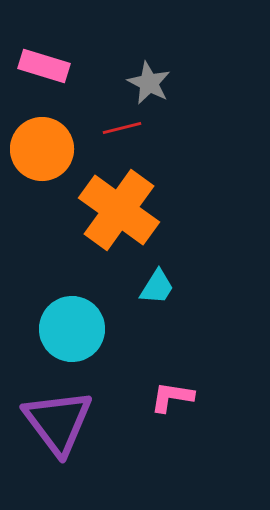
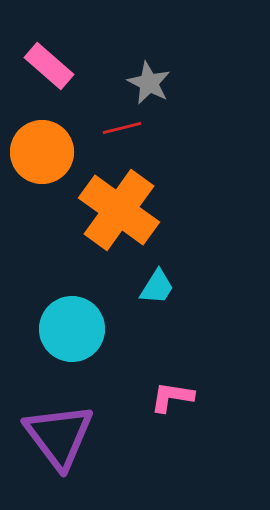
pink rectangle: moved 5 px right; rotated 24 degrees clockwise
orange circle: moved 3 px down
purple triangle: moved 1 px right, 14 px down
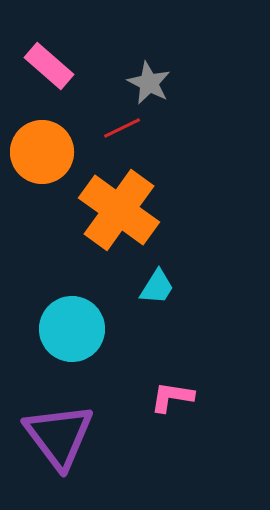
red line: rotated 12 degrees counterclockwise
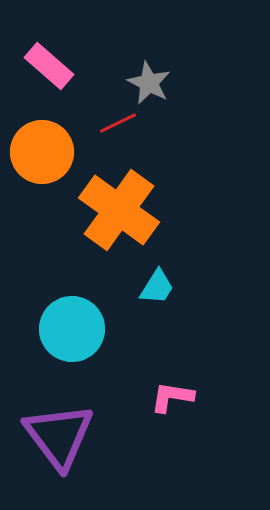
red line: moved 4 px left, 5 px up
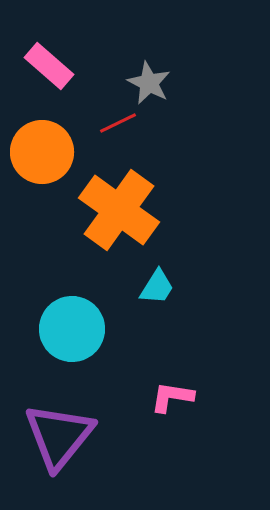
purple triangle: rotated 16 degrees clockwise
